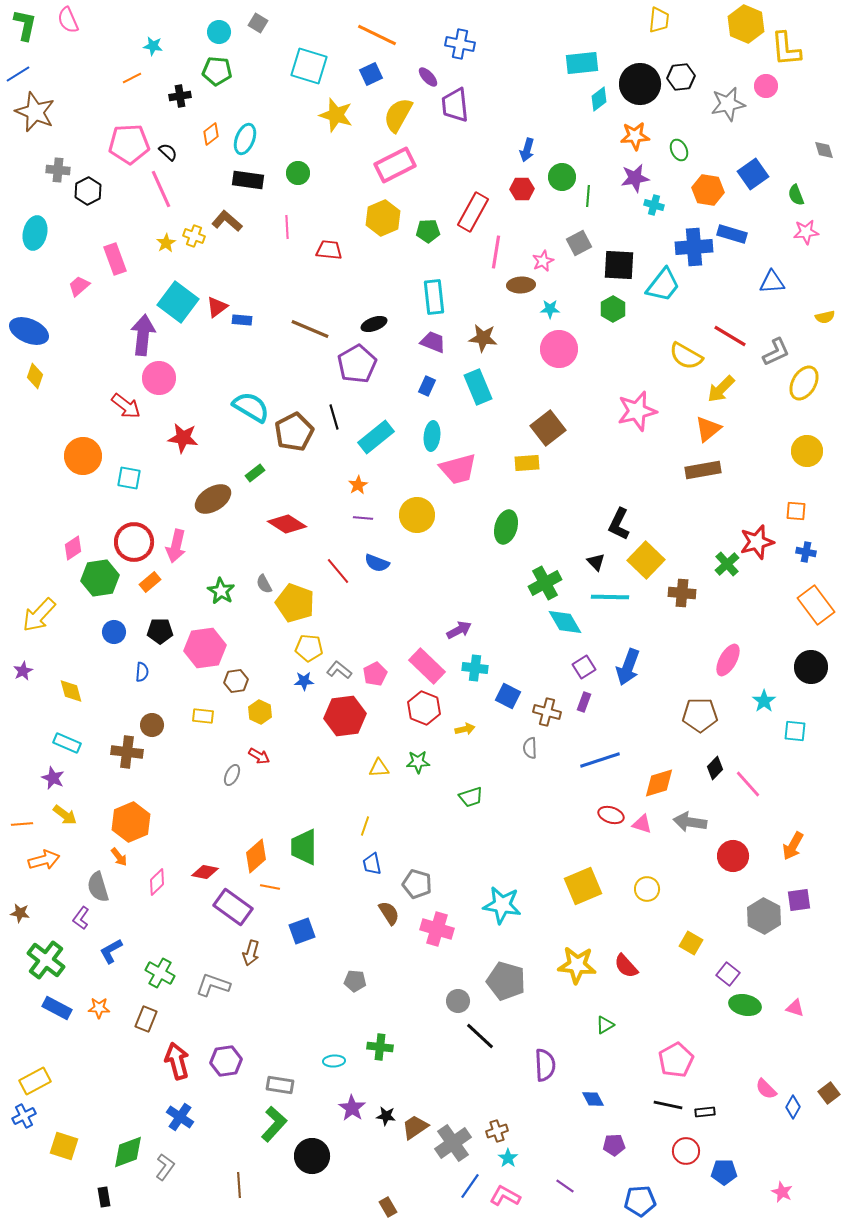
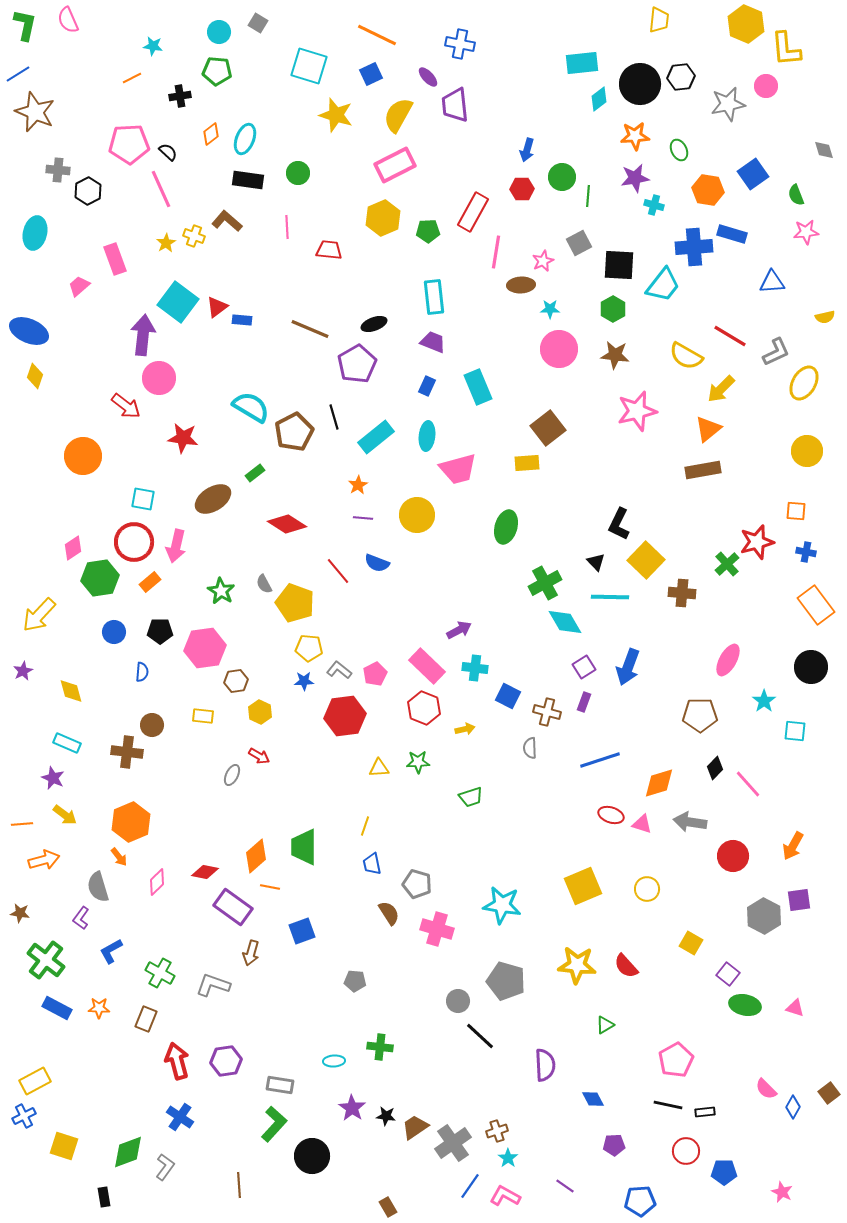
brown star at (483, 338): moved 132 px right, 17 px down
cyan ellipse at (432, 436): moved 5 px left
cyan square at (129, 478): moved 14 px right, 21 px down
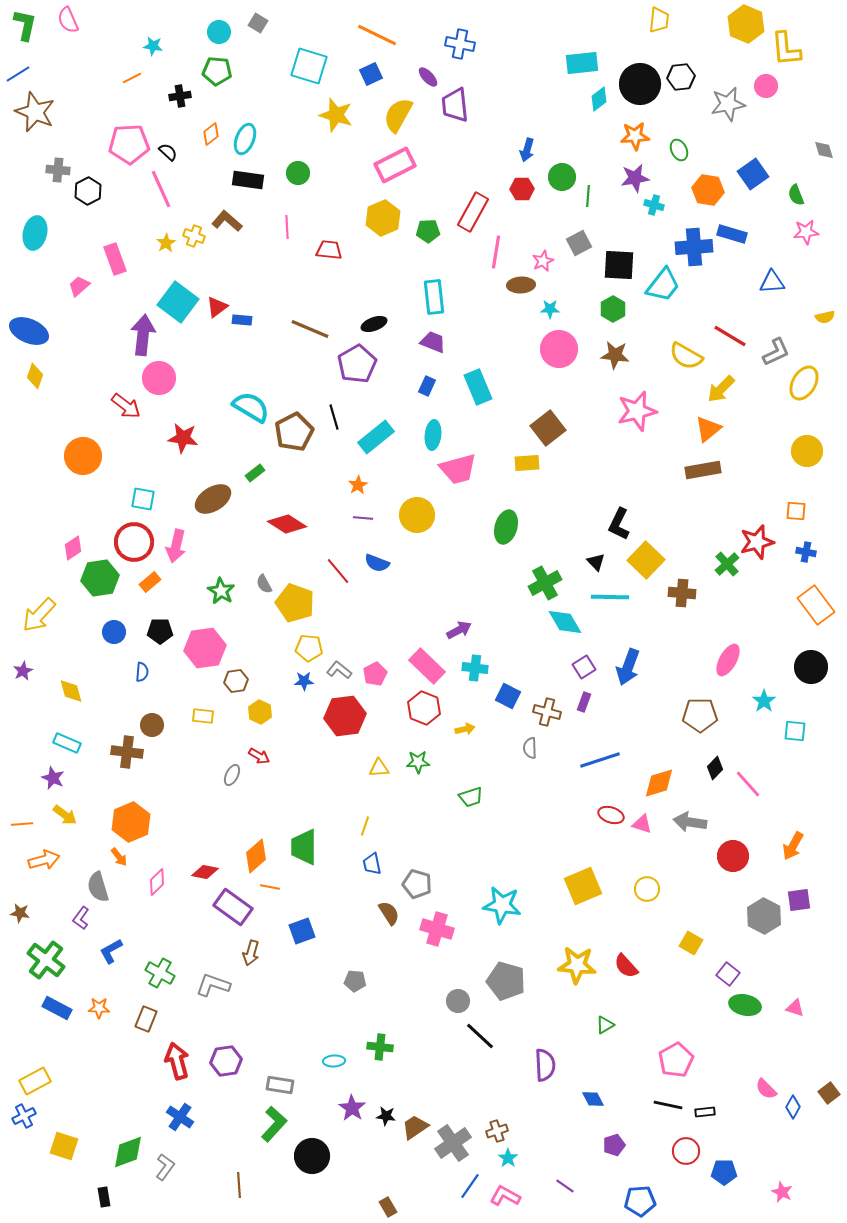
cyan ellipse at (427, 436): moved 6 px right, 1 px up
purple pentagon at (614, 1145): rotated 15 degrees counterclockwise
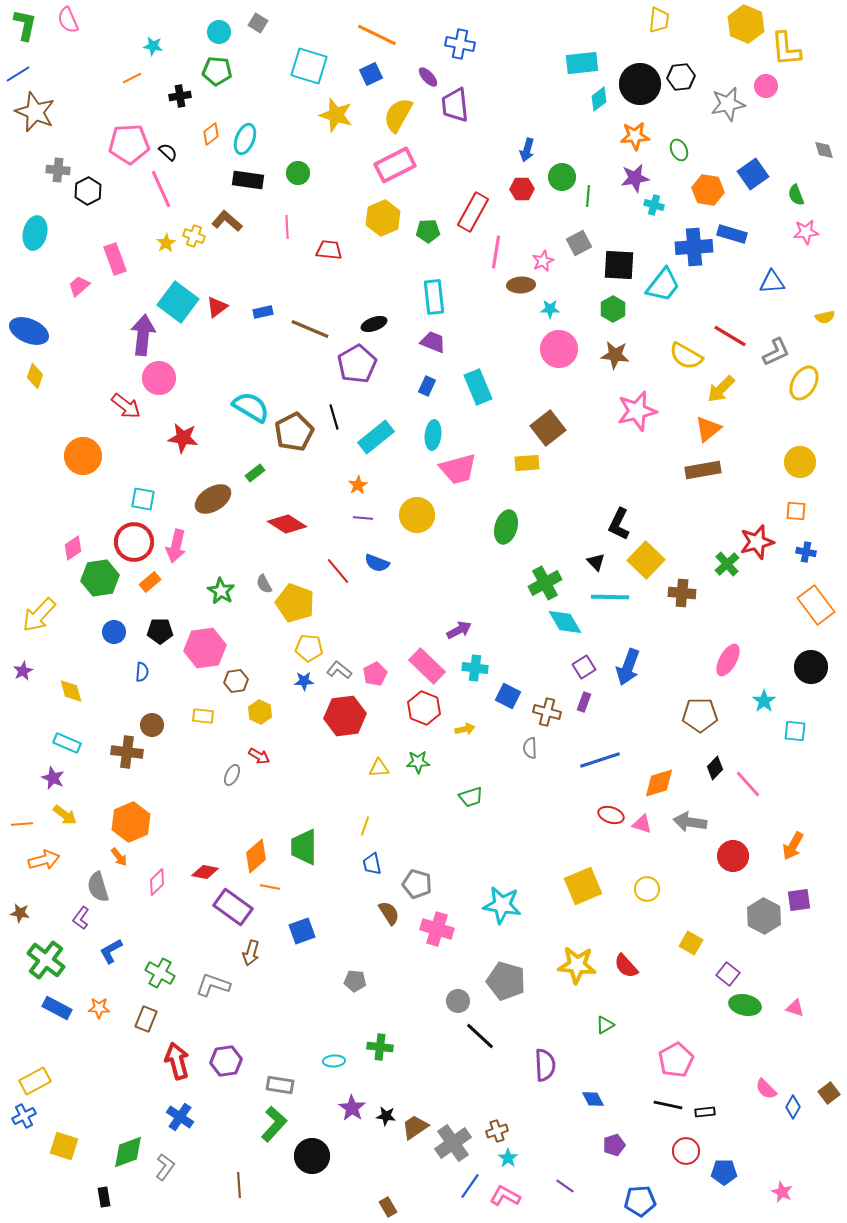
blue rectangle at (242, 320): moved 21 px right, 8 px up; rotated 18 degrees counterclockwise
yellow circle at (807, 451): moved 7 px left, 11 px down
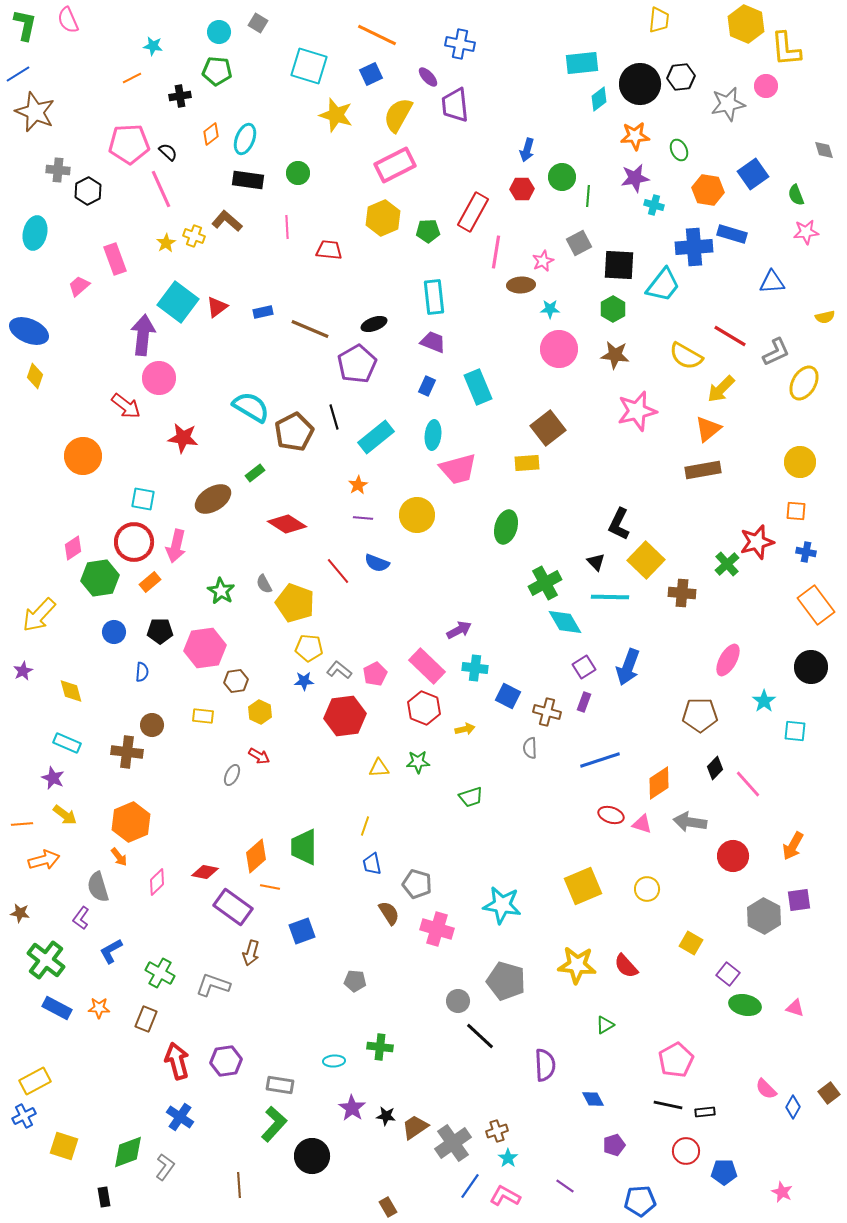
orange diamond at (659, 783): rotated 16 degrees counterclockwise
